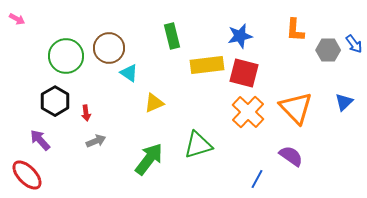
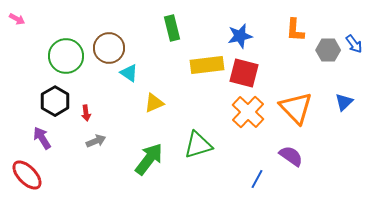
green rectangle: moved 8 px up
purple arrow: moved 2 px right, 2 px up; rotated 10 degrees clockwise
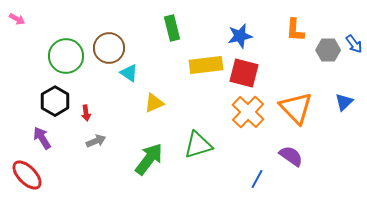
yellow rectangle: moved 1 px left
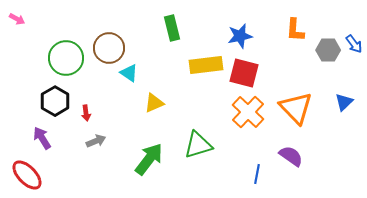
green circle: moved 2 px down
blue line: moved 5 px up; rotated 18 degrees counterclockwise
